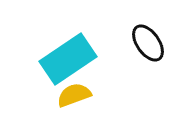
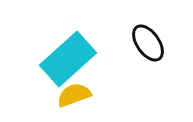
cyan rectangle: rotated 8 degrees counterclockwise
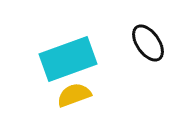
cyan rectangle: rotated 22 degrees clockwise
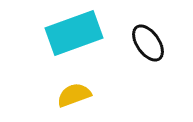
cyan rectangle: moved 6 px right, 26 px up
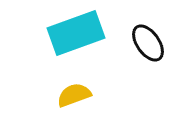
cyan rectangle: moved 2 px right
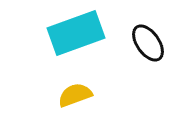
yellow semicircle: moved 1 px right
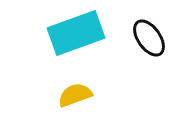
black ellipse: moved 1 px right, 5 px up
